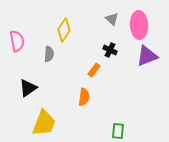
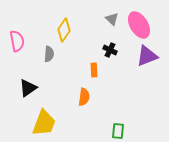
pink ellipse: rotated 28 degrees counterclockwise
orange rectangle: rotated 40 degrees counterclockwise
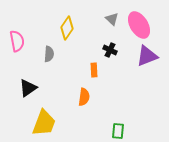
yellow diamond: moved 3 px right, 2 px up
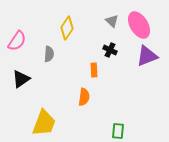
gray triangle: moved 2 px down
pink semicircle: rotated 45 degrees clockwise
black triangle: moved 7 px left, 9 px up
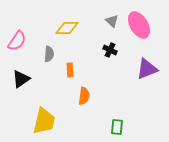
yellow diamond: rotated 55 degrees clockwise
purple triangle: moved 13 px down
orange rectangle: moved 24 px left
orange semicircle: moved 1 px up
yellow trapezoid: moved 2 px up; rotated 8 degrees counterclockwise
green rectangle: moved 1 px left, 4 px up
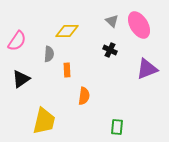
yellow diamond: moved 3 px down
orange rectangle: moved 3 px left
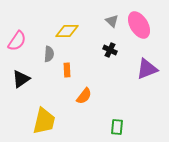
orange semicircle: rotated 30 degrees clockwise
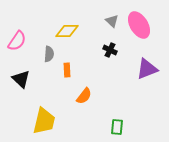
black triangle: rotated 42 degrees counterclockwise
